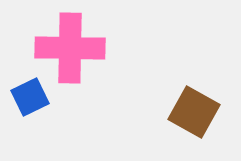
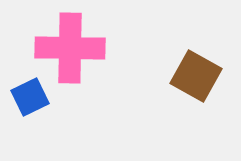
brown square: moved 2 px right, 36 px up
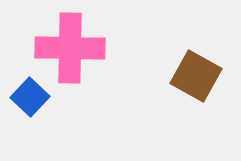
blue square: rotated 21 degrees counterclockwise
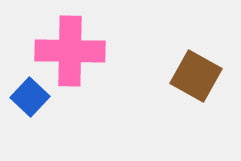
pink cross: moved 3 px down
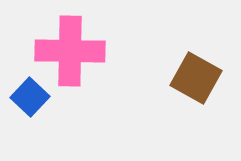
brown square: moved 2 px down
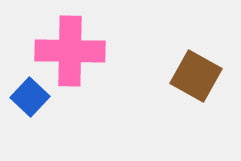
brown square: moved 2 px up
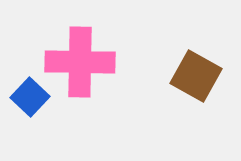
pink cross: moved 10 px right, 11 px down
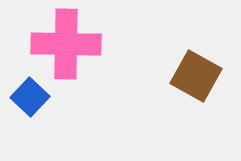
pink cross: moved 14 px left, 18 px up
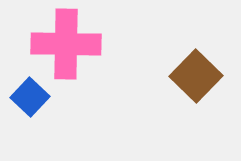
brown square: rotated 15 degrees clockwise
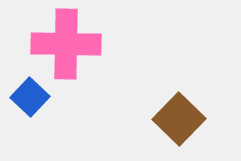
brown square: moved 17 px left, 43 px down
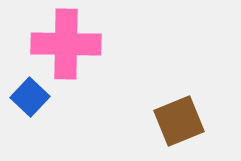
brown square: moved 2 px down; rotated 24 degrees clockwise
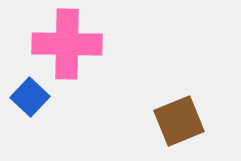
pink cross: moved 1 px right
